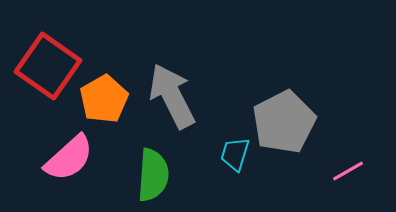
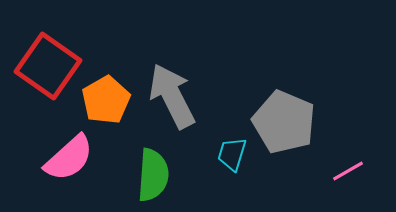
orange pentagon: moved 2 px right, 1 px down
gray pentagon: rotated 22 degrees counterclockwise
cyan trapezoid: moved 3 px left
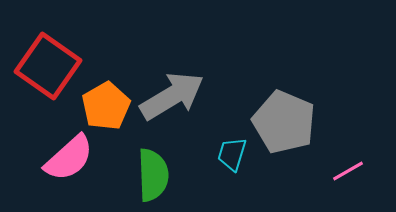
gray arrow: rotated 86 degrees clockwise
orange pentagon: moved 6 px down
green semicircle: rotated 6 degrees counterclockwise
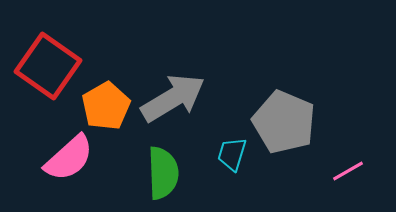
gray arrow: moved 1 px right, 2 px down
green semicircle: moved 10 px right, 2 px up
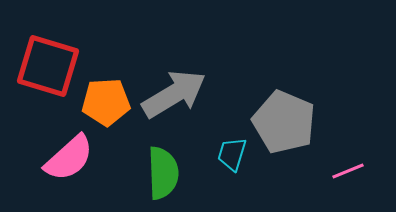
red square: rotated 18 degrees counterclockwise
gray arrow: moved 1 px right, 4 px up
orange pentagon: moved 4 px up; rotated 27 degrees clockwise
pink line: rotated 8 degrees clockwise
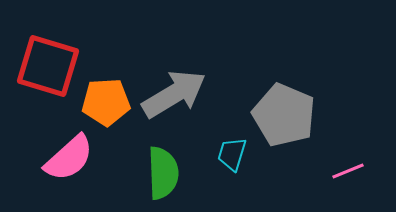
gray pentagon: moved 7 px up
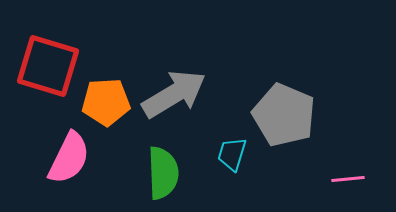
pink semicircle: rotated 22 degrees counterclockwise
pink line: moved 8 px down; rotated 16 degrees clockwise
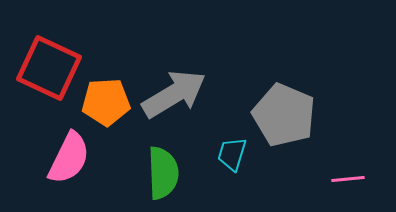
red square: moved 1 px right, 2 px down; rotated 8 degrees clockwise
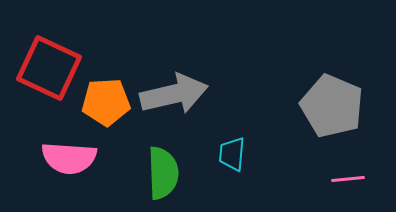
gray arrow: rotated 18 degrees clockwise
gray pentagon: moved 48 px right, 9 px up
cyan trapezoid: rotated 12 degrees counterclockwise
pink semicircle: rotated 68 degrees clockwise
